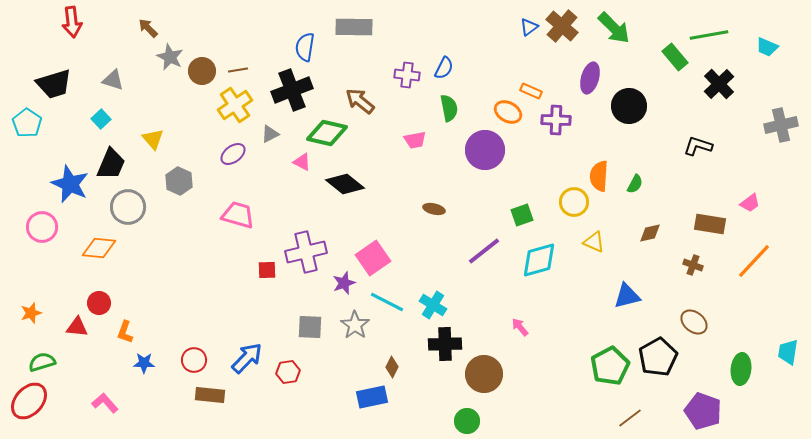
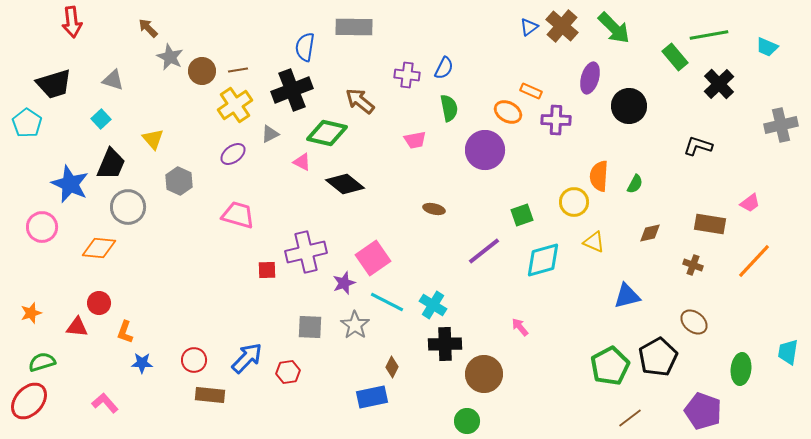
cyan diamond at (539, 260): moved 4 px right
blue star at (144, 363): moved 2 px left
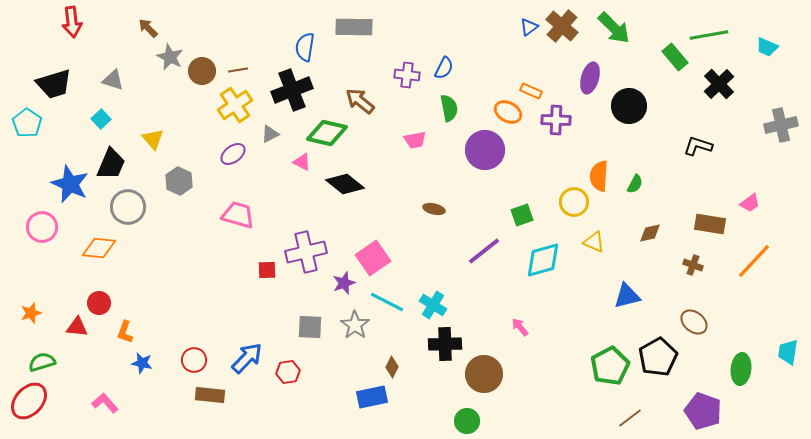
blue star at (142, 363): rotated 10 degrees clockwise
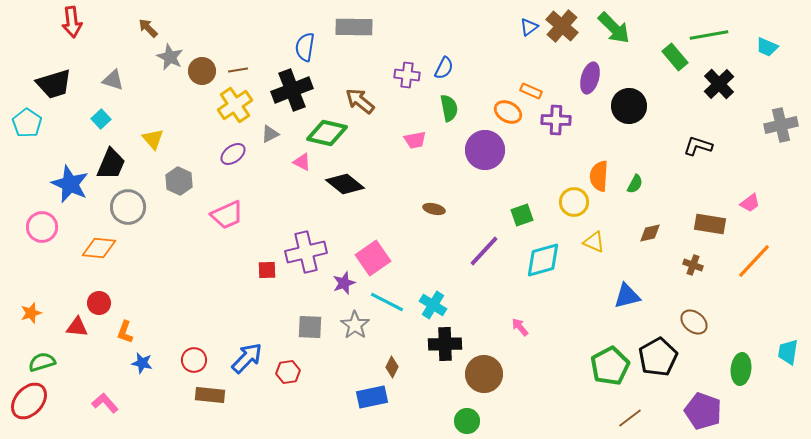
pink trapezoid at (238, 215): moved 11 px left; rotated 140 degrees clockwise
purple line at (484, 251): rotated 9 degrees counterclockwise
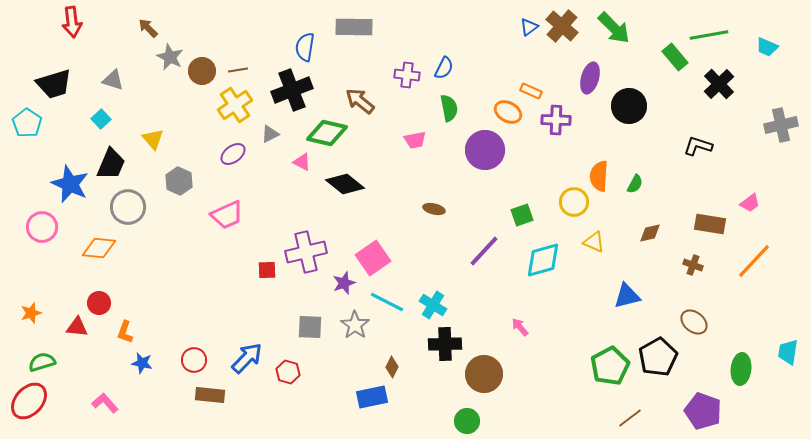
red hexagon at (288, 372): rotated 25 degrees clockwise
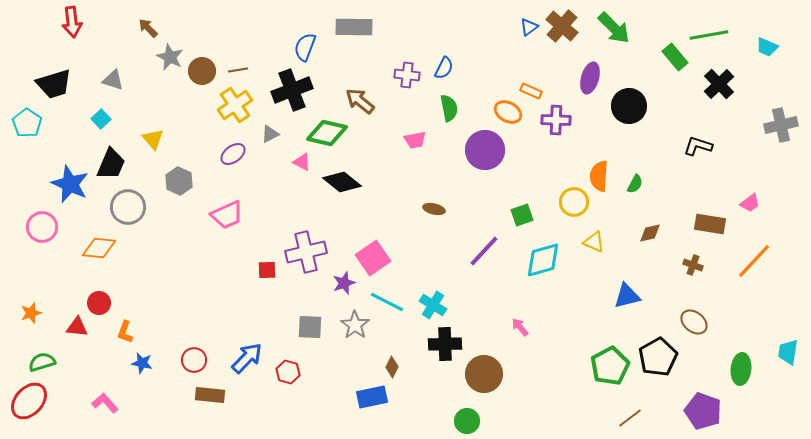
blue semicircle at (305, 47): rotated 12 degrees clockwise
black diamond at (345, 184): moved 3 px left, 2 px up
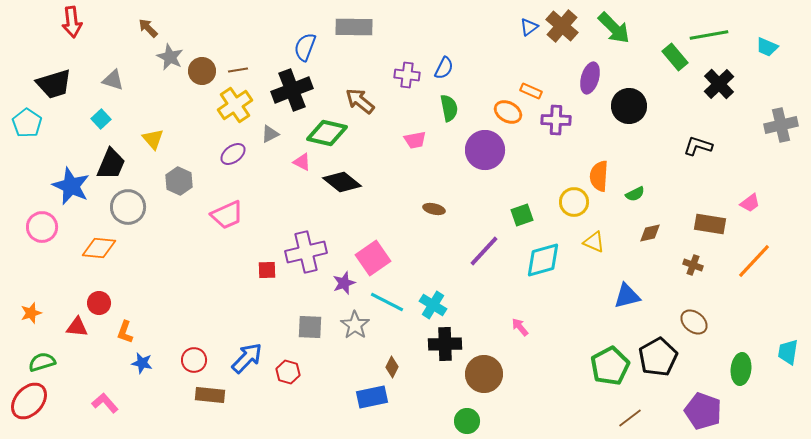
blue star at (70, 184): moved 1 px right, 2 px down
green semicircle at (635, 184): moved 10 px down; rotated 36 degrees clockwise
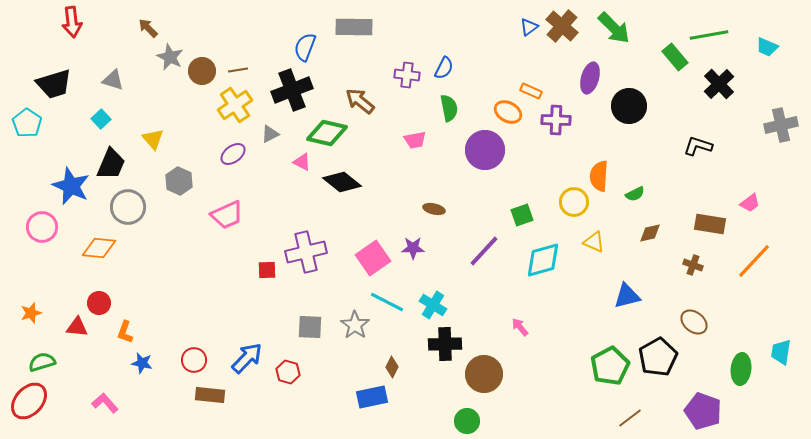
purple star at (344, 283): moved 69 px right, 35 px up; rotated 20 degrees clockwise
cyan trapezoid at (788, 352): moved 7 px left
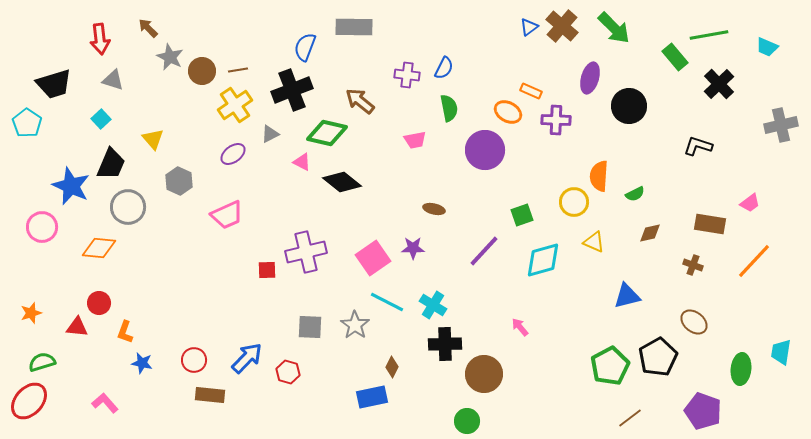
red arrow at (72, 22): moved 28 px right, 17 px down
